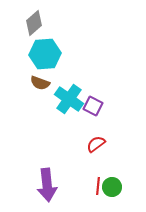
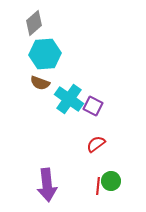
green circle: moved 1 px left, 6 px up
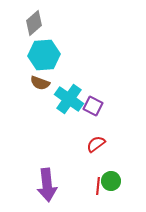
cyan hexagon: moved 1 px left, 1 px down
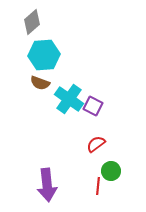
gray diamond: moved 2 px left, 1 px up
green circle: moved 10 px up
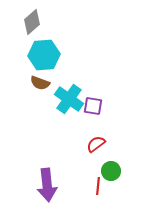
purple square: rotated 18 degrees counterclockwise
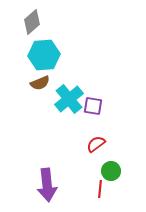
brown semicircle: rotated 42 degrees counterclockwise
cyan cross: rotated 16 degrees clockwise
red line: moved 2 px right, 3 px down
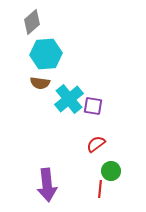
cyan hexagon: moved 2 px right, 1 px up
brown semicircle: rotated 30 degrees clockwise
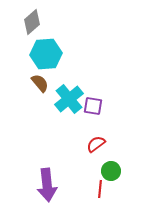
brown semicircle: rotated 138 degrees counterclockwise
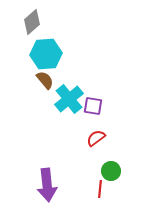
brown semicircle: moved 5 px right, 3 px up
red semicircle: moved 6 px up
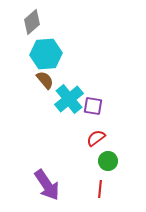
green circle: moved 3 px left, 10 px up
purple arrow: rotated 28 degrees counterclockwise
